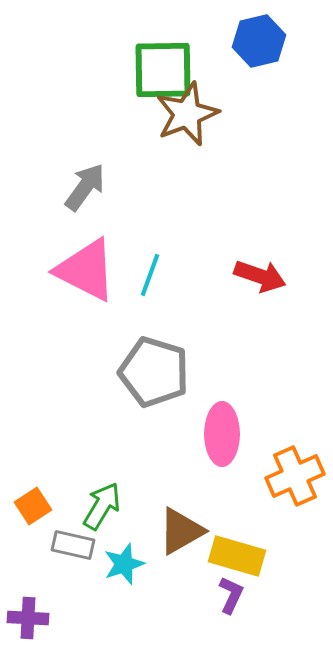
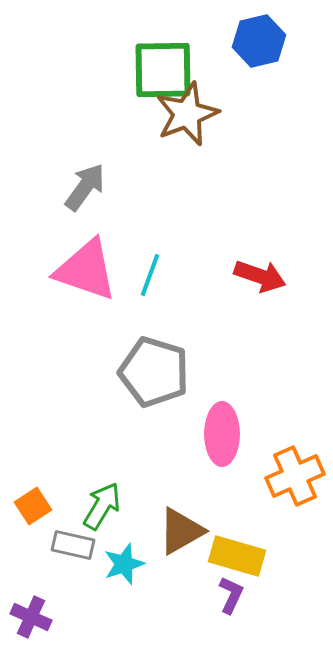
pink triangle: rotated 8 degrees counterclockwise
purple cross: moved 3 px right, 1 px up; rotated 21 degrees clockwise
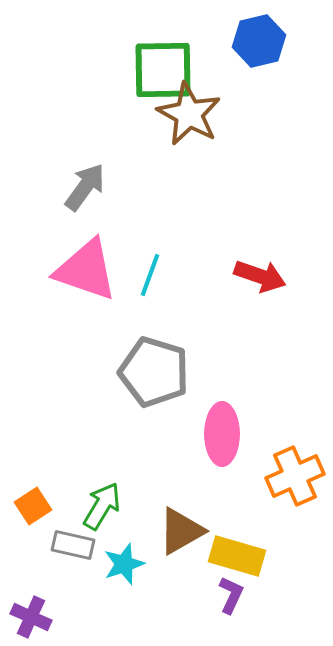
brown star: moved 2 px right; rotated 22 degrees counterclockwise
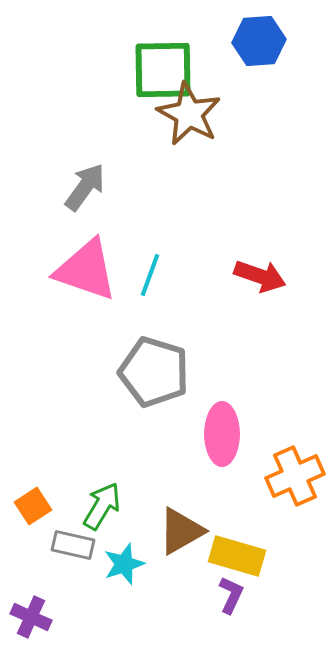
blue hexagon: rotated 9 degrees clockwise
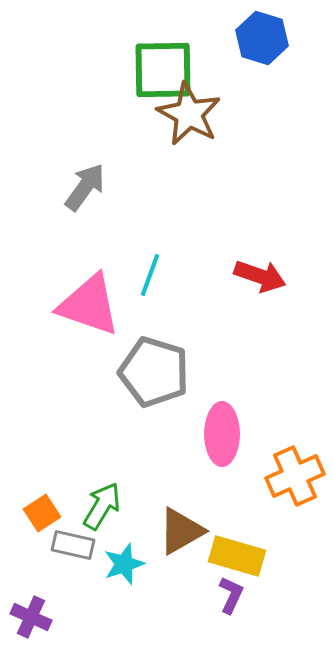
blue hexagon: moved 3 px right, 3 px up; rotated 21 degrees clockwise
pink triangle: moved 3 px right, 35 px down
orange square: moved 9 px right, 7 px down
